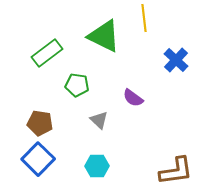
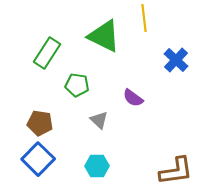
green rectangle: rotated 20 degrees counterclockwise
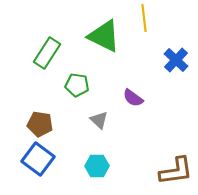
brown pentagon: moved 1 px down
blue square: rotated 8 degrees counterclockwise
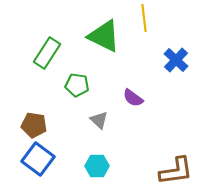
brown pentagon: moved 6 px left, 1 px down
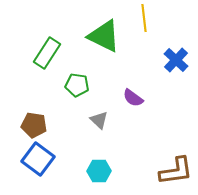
cyan hexagon: moved 2 px right, 5 px down
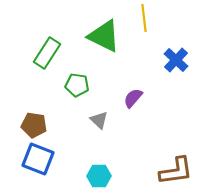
purple semicircle: rotated 95 degrees clockwise
blue square: rotated 16 degrees counterclockwise
cyan hexagon: moved 5 px down
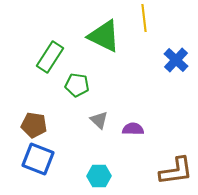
green rectangle: moved 3 px right, 4 px down
purple semicircle: moved 31 px down; rotated 50 degrees clockwise
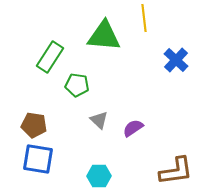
green triangle: rotated 21 degrees counterclockwise
purple semicircle: moved 1 px up; rotated 35 degrees counterclockwise
blue square: rotated 12 degrees counterclockwise
